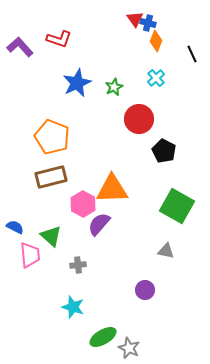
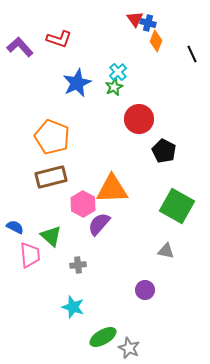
cyan cross: moved 38 px left, 6 px up
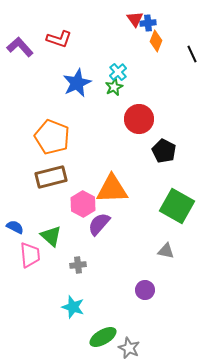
blue cross: rotated 21 degrees counterclockwise
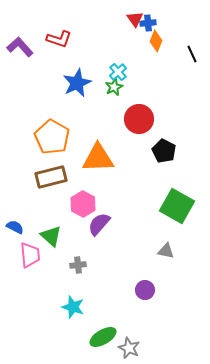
orange pentagon: rotated 8 degrees clockwise
orange triangle: moved 14 px left, 31 px up
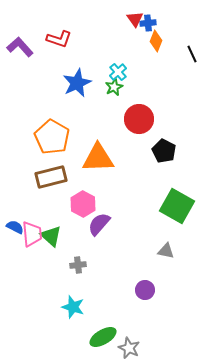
pink trapezoid: moved 2 px right, 21 px up
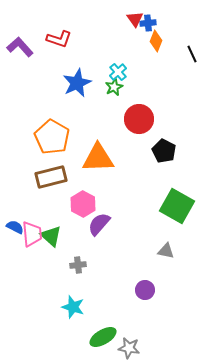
gray star: rotated 15 degrees counterclockwise
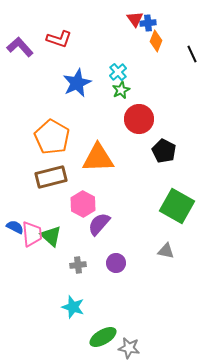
green star: moved 7 px right, 3 px down
purple circle: moved 29 px left, 27 px up
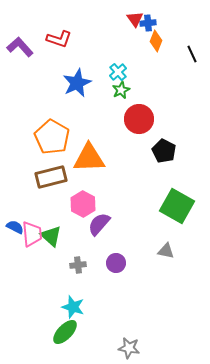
orange triangle: moved 9 px left
green ellipse: moved 38 px left, 5 px up; rotated 16 degrees counterclockwise
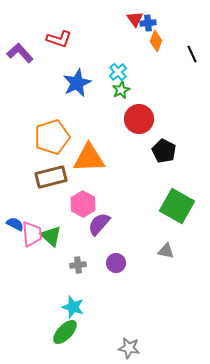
purple L-shape: moved 6 px down
orange pentagon: rotated 24 degrees clockwise
blue semicircle: moved 3 px up
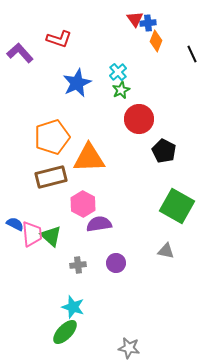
purple semicircle: rotated 40 degrees clockwise
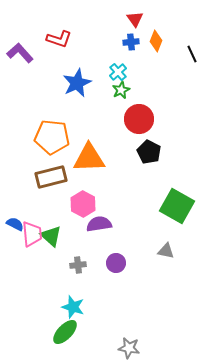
blue cross: moved 17 px left, 19 px down
orange pentagon: rotated 24 degrees clockwise
black pentagon: moved 15 px left, 1 px down
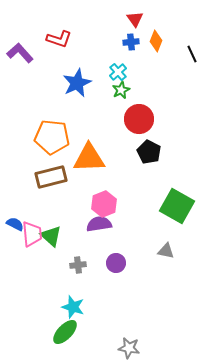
pink hexagon: moved 21 px right; rotated 10 degrees clockwise
